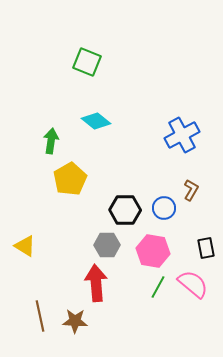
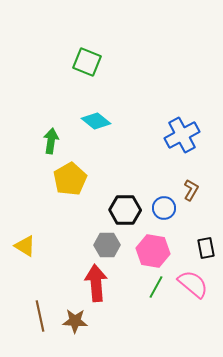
green line: moved 2 px left
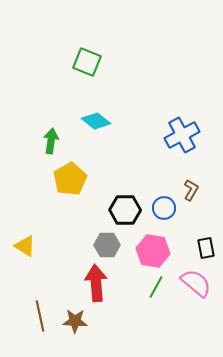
pink semicircle: moved 3 px right, 1 px up
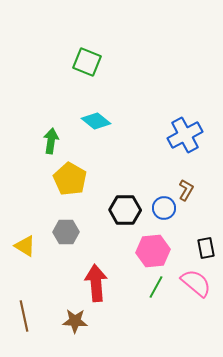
blue cross: moved 3 px right
yellow pentagon: rotated 12 degrees counterclockwise
brown L-shape: moved 5 px left
gray hexagon: moved 41 px left, 13 px up
pink hexagon: rotated 16 degrees counterclockwise
brown line: moved 16 px left
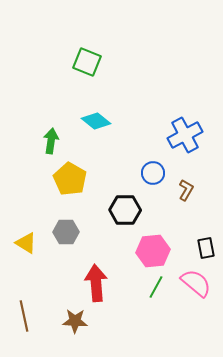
blue circle: moved 11 px left, 35 px up
yellow triangle: moved 1 px right, 3 px up
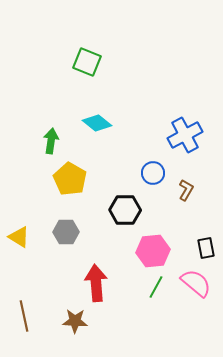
cyan diamond: moved 1 px right, 2 px down
yellow triangle: moved 7 px left, 6 px up
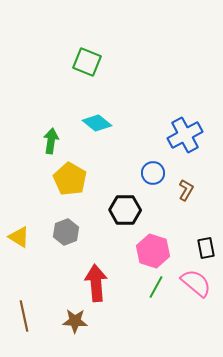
gray hexagon: rotated 20 degrees counterclockwise
pink hexagon: rotated 24 degrees clockwise
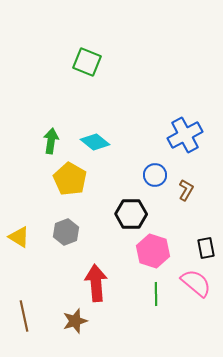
cyan diamond: moved 2 px left, 19 px down
blue circle: moved 2 px right, 2 px down
black hexagon: moved 6 px right, 4 px down
green line: moved 7 px down; rotated 30 degrees counterclockwise
brown star: rotated 20 degrees counterclockwise
